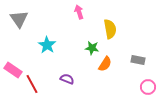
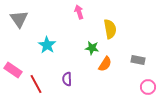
purple semicircle: rotated 112 degrees counterclockwise
red line: moved 4 px right
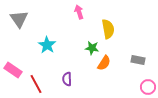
yellow semicircle: moved 2 px left
orange semicircle: moved 1 px left, 1 px up
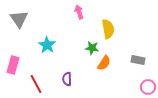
pink rectangle: moved 5 px up; rotated 72 degrees clockwise
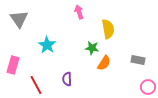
red line: moved 1 px down
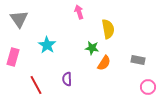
pink rectangle: moved 8 px up
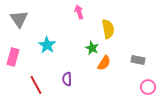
green star: rotated 16 degrees clockwise
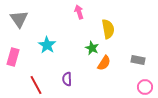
pink circle: moved 3 px left
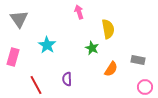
orange semicircle: moved 7 px right, 6 px down
